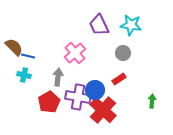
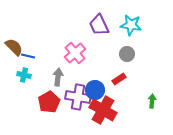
gray circle: moved 4 px right, 1 px down
red cross: rotated 12 degrees counterclockwise
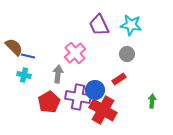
gray arrow: moved 3 px up
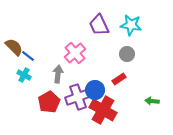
blue line: rotated 24 degrees clockwise
cyan cross: rotated 16 degrees clockwise
purple cross: rotated 30 degrees counterclockwise
green arrow: rotated 88 degrees counterclockwise
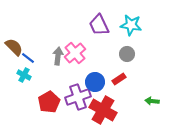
blue line: moved 2 px down
gray arrow: moved 18 px up
blue circle: moved 8 px up
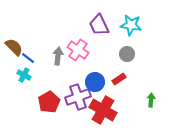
pink cross: moved 3 px right, 3 px up; rotated 15 degrees counterclockwise
green arrow: moved 1 px left, 1 px up; rotated 88 degrees clockwise
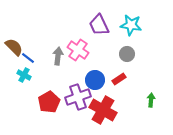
blue circle: moved 2 px up
